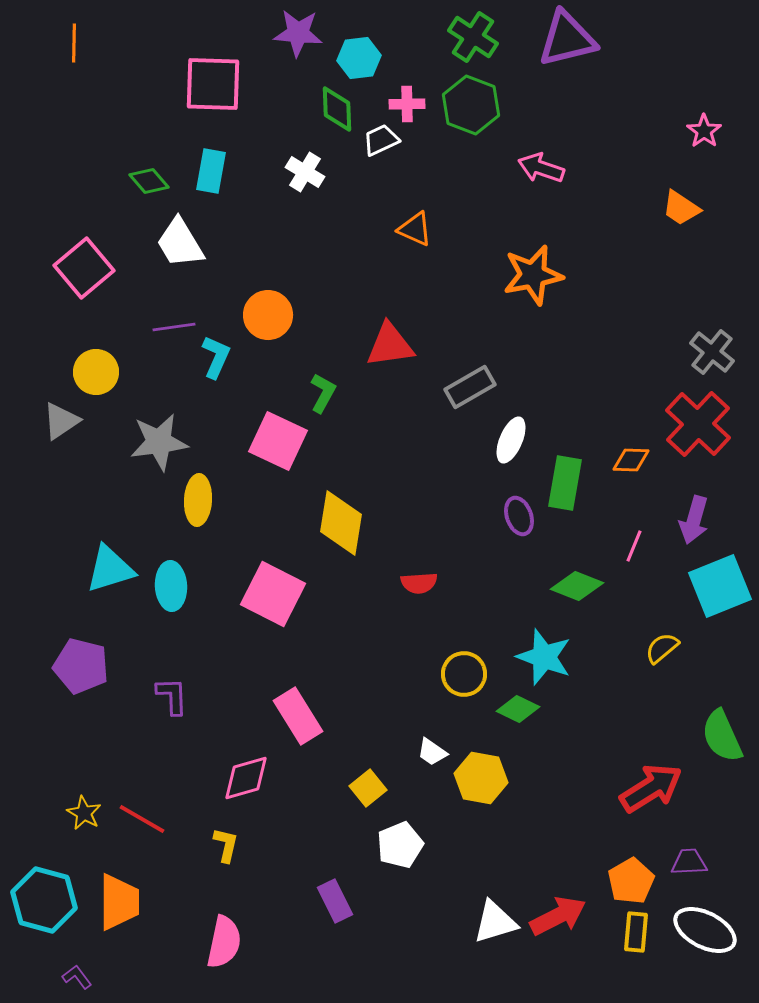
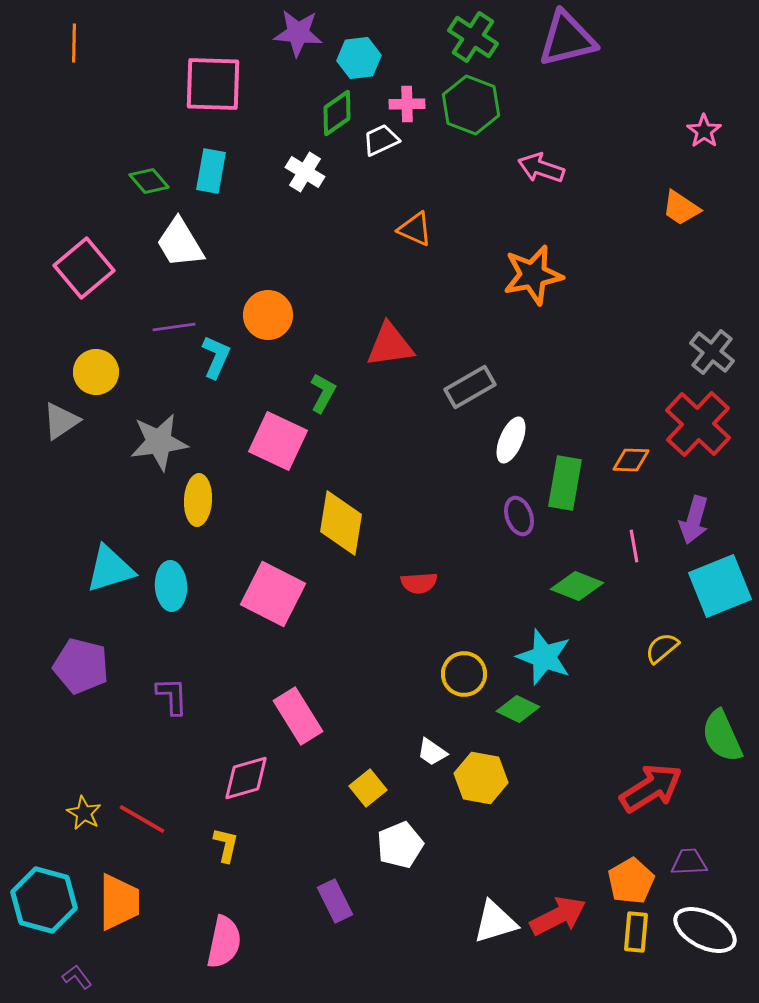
green diamond at (337, 109): moved 4 px down; rotated 57 degrees clockwise
pink line at (634, 546): rotated 32 degrees counterclockwise
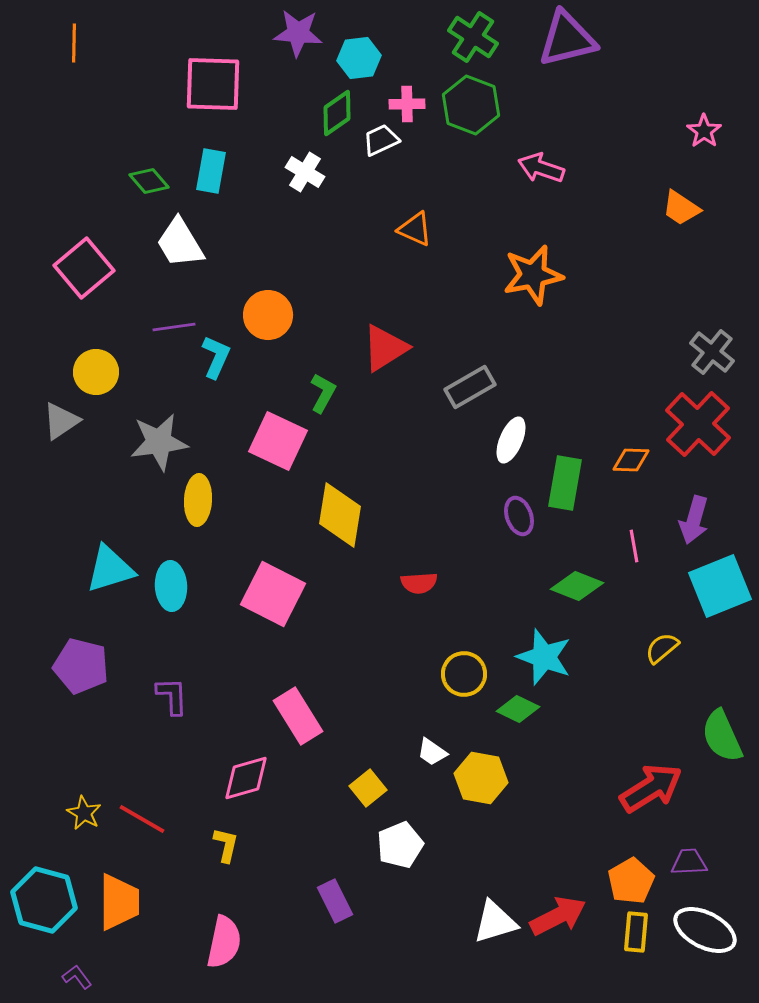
red triangle at (390, 345): moved 5 px left, 3 px down; rotated 24 degrees counterclockwise
yellow diamond at (341, 523): moved 1 px left, 8 px up
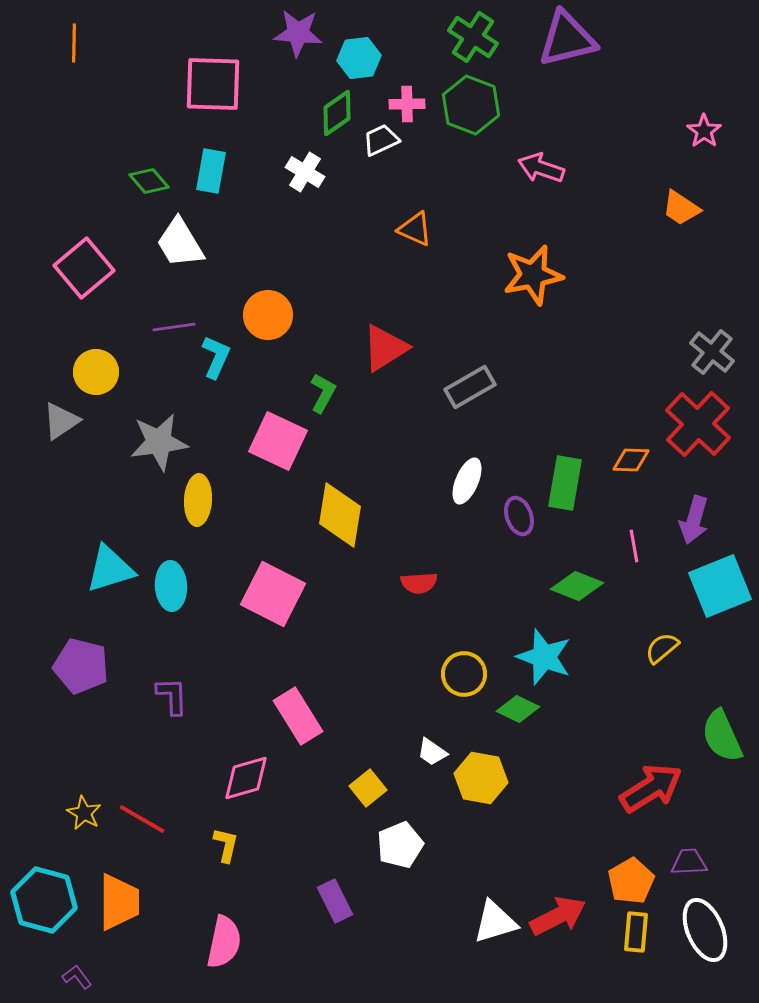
white ellipse at (511, 440): moved 44 px left, 41 px down
white ellipse at (705, 930): rotated 40 degrees clockwise
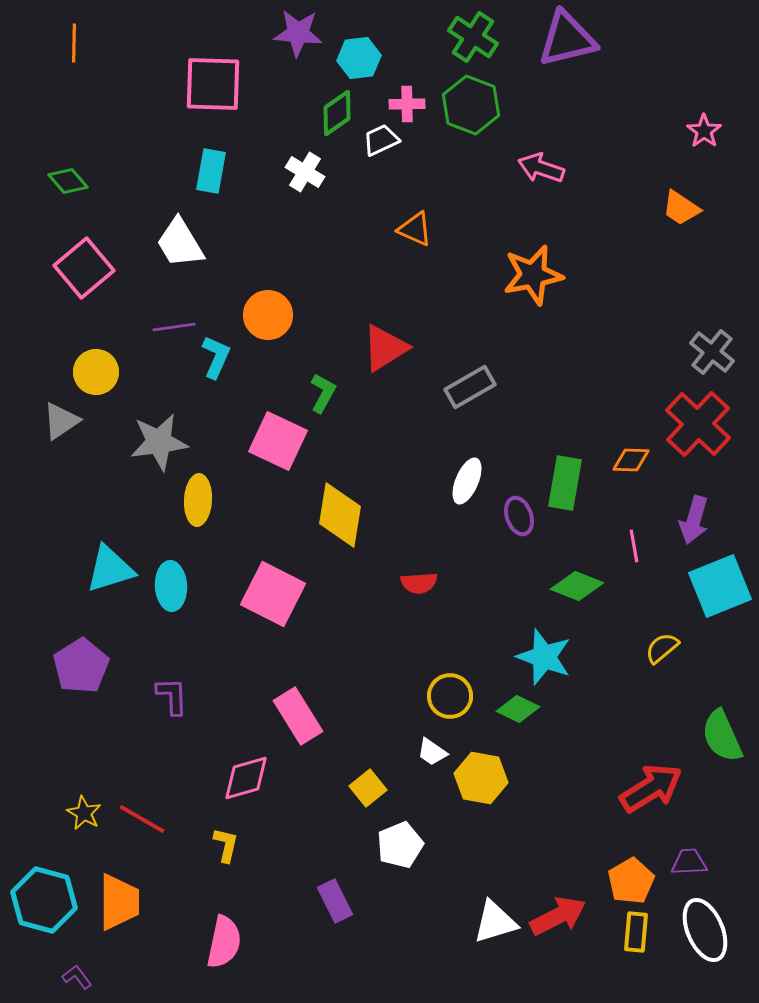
green diamond at (149, 181): moved 81 px left
purple pentagon at (81, 666): rotated 26 degrees clockwise
yellow circle at (464, 674): moved 14 px left, 22 px down
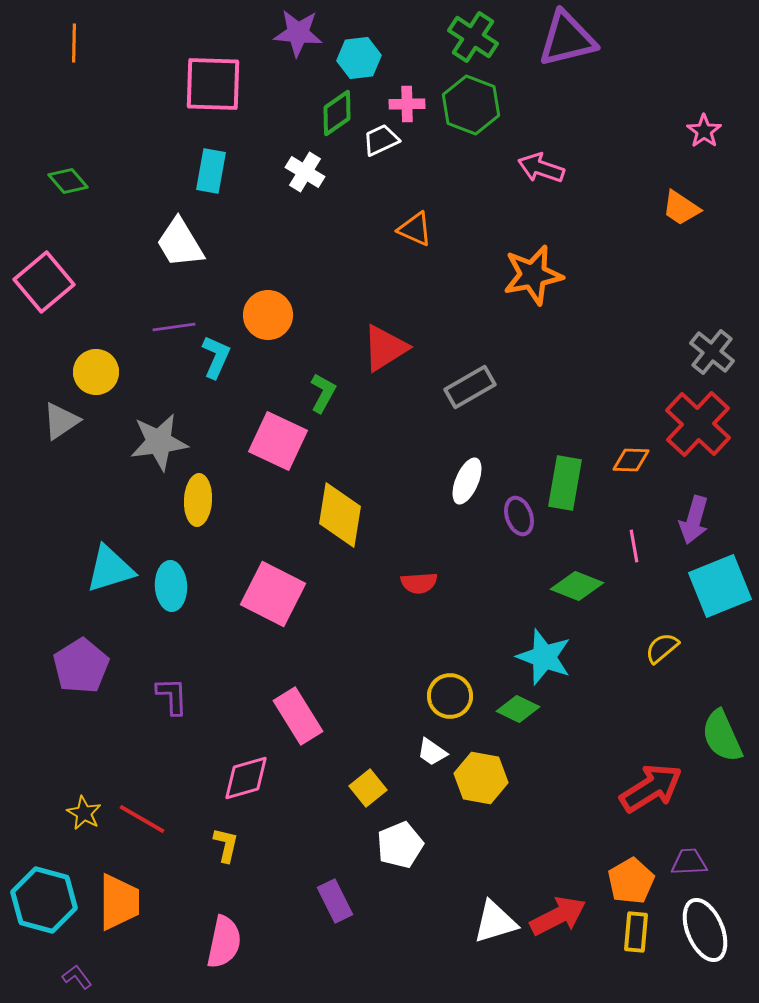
pink square at (84, 268): moved 40 px left, 14 px down
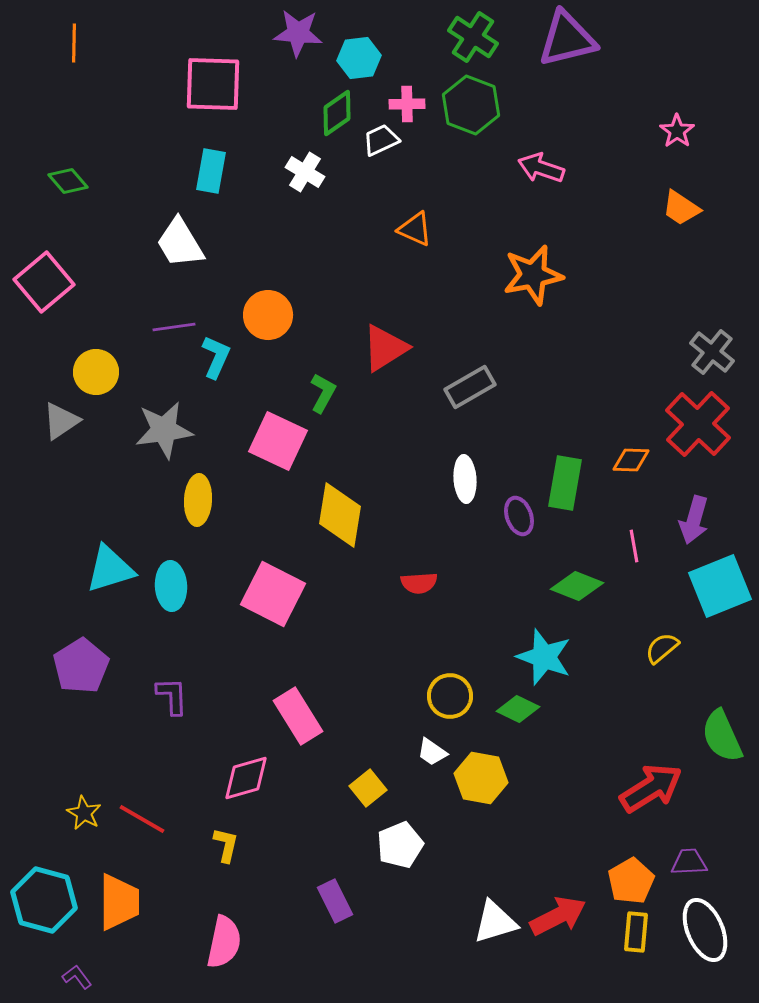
pink star at (704, 131): moved 27 px left
gray star at (159, 442): moved 5 px right, 12 px up
white ellipse at (467, 481): moved 2 px left, 2 px up; rotated 27 degrees counterclockwise
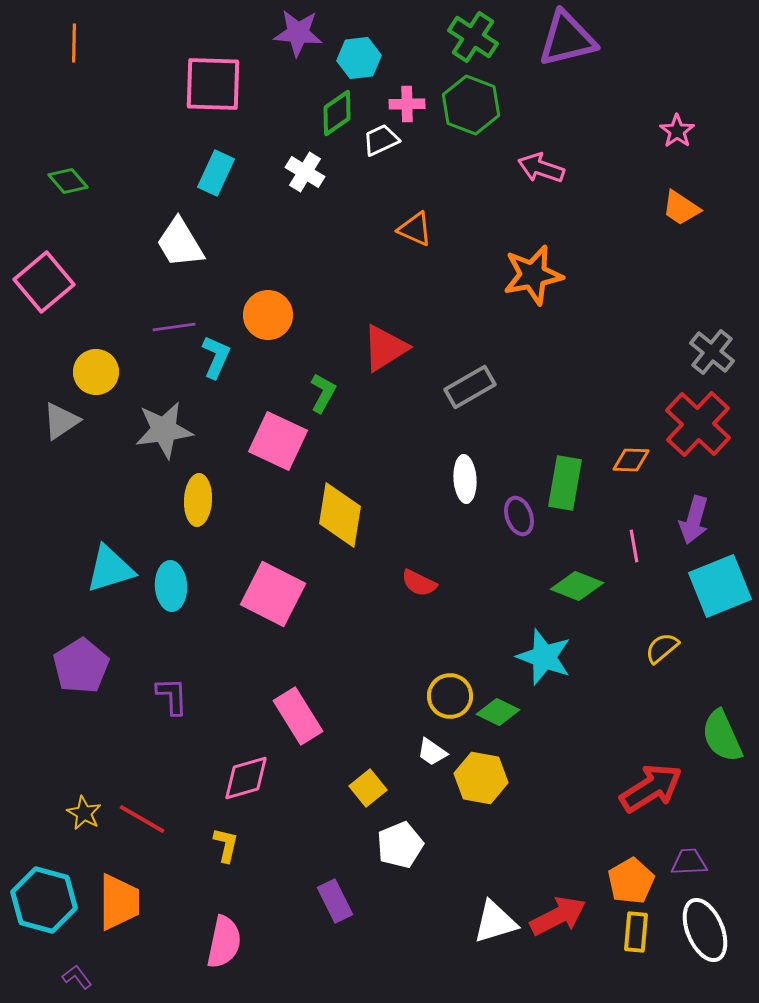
cyan rectangle at (211, 171): moved 5 px right, 2 px down; rotated 15 degrees clockwise
red semicircle at (419, 583): rotated 30 degrees clockwise
green diamond at (518, 709): moved 20 px left, 3 px down
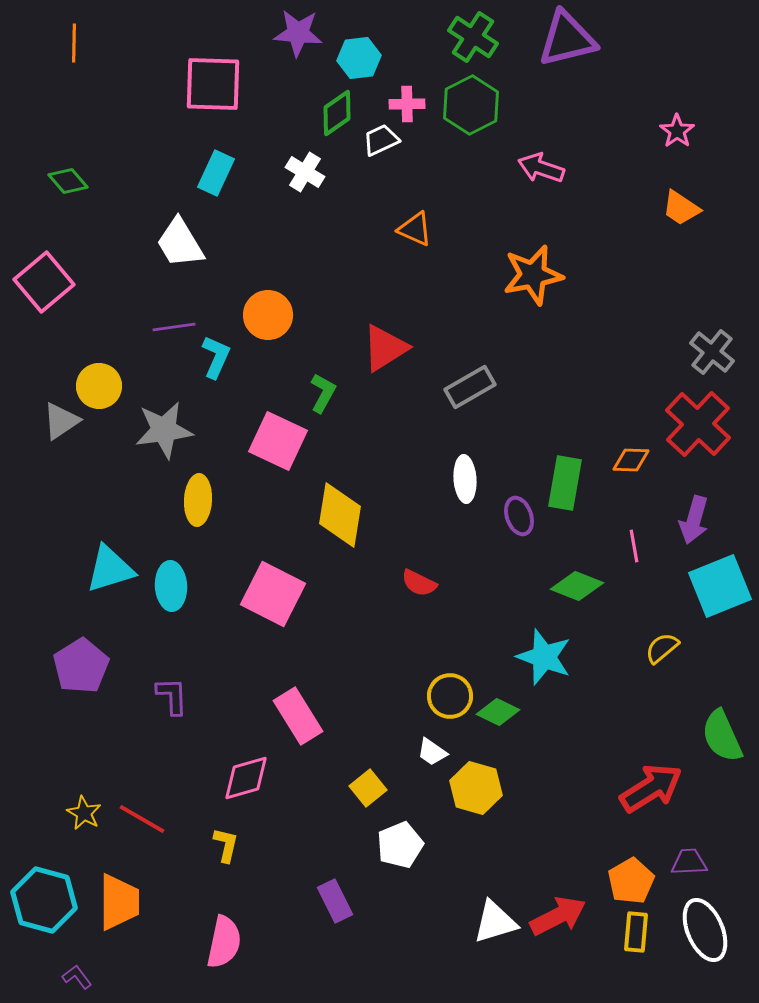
green hexagon at (471, 105): rotated 12 degrees clockwise
yellow circle at (96, 372): moved 3 px right, 14 px down
yellow hexagon at (481, 778): moved 5 px left, 10 px down; rotated 6 degrees clockwise
